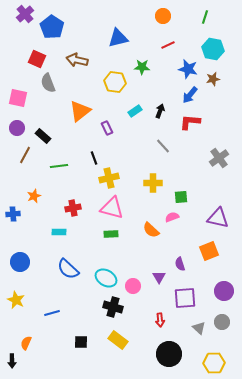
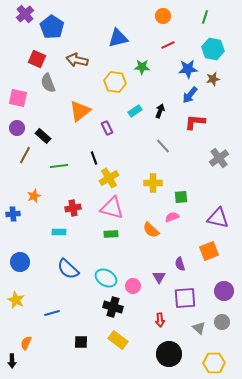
blue star at (188, 69): rotated 18 degrees counterclockwise
red L-shape at (190, 122): moved 5 px right
yellow cross at (109, 178): rotated 18 degrees counterclockwise
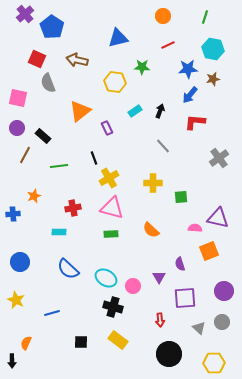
pink semicircle at (172, 217): moved 23 px right, 11 px down; rotated 24 degrees clockwise
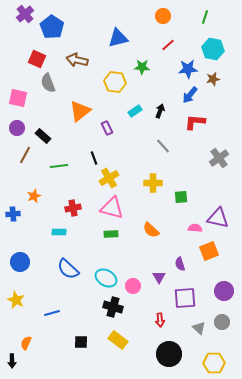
red line at (168, 45): rotated 16 degrees counterclockwise
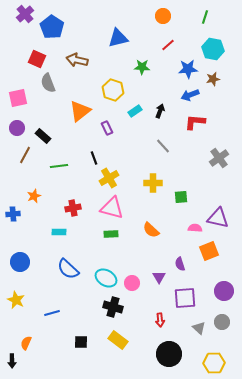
yellow hexagon at (115, 82): moved 2 px left, 8 px down; rotated 10 degrees clockwise
blue arrow at (190, 95): rotated 30 degrees clockwise
pink square at (18, 98): rotated 24 degrees counterclockwise
pink circle at (133, 286): moved 1 px left, 3 px up
